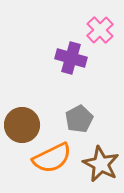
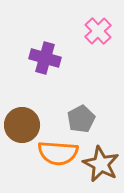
pink cross: moved 2 px left, 1 px down
purple cross: moved 26 px left
gray pentagon: moved 2 px right
orange semicircle: moved 6 px right, 5 px up; rotated 30 degrees clockwise
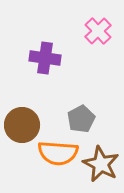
purple cross: rotated 8 degrees counterclockwise
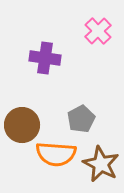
orange semicircle: moved 2 px left, 1 px down
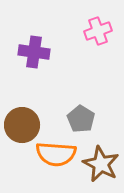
pink cross: rotated 24 degrees clockwise
purple cross: moved 11 px left, 6 px up
gray pentagon: rotated 12 degrees counterclockwise
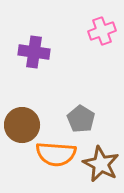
pink cross: moved 4 px right
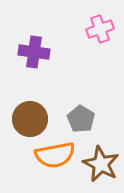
pink cross: moved 2 px left, 2 px up
brown circle: moved 8 px right, 6 px up
orange semicircle: moved 1 px left, 1 px down; rotated 15 degrees counterclockwise
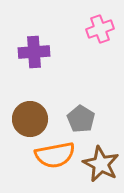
purple cross: rotated 12 degrees counterclockwise
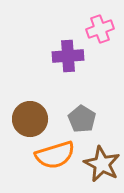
purple cross: moved 34 px right, 4 px down
gray pentagon: moved 1 px right
orange semicircle: rotated 6 degrees counterclockwise
brown star: moved 1 px right
